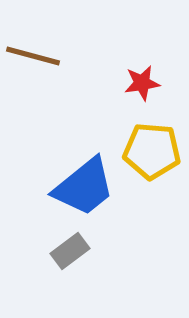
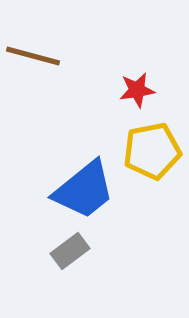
red star: moved 5 px left, 7 px down
yellow pentagon: rotated 16 degrees counterclockwise
blue trapezoid: moved 3 px down
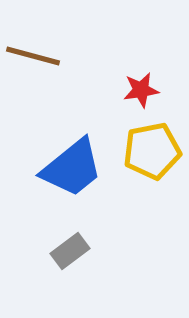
red star: moved 4 px right
blue trapezoid: moved 12 px left, 22 px up
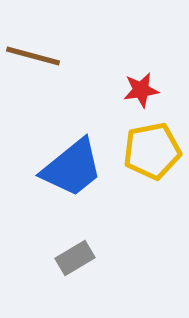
gray rectangle: moved 5 px right, 7 px down; rotated 6 degrees clockwise
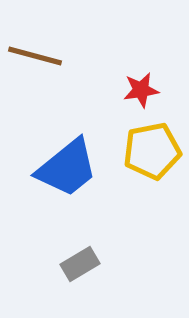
brown line: moved 2 px right
blue trapezoid: moved 5 px left
gray rectangle: moved 5 px right, 6 px down
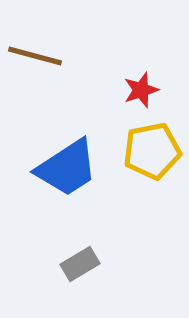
red star: rotated 9 degrees counterclockwise
blue trapezoid: rotated 6 degrees clockwise
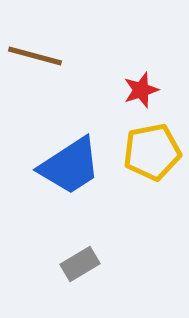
yellow pentagon: moved 1 px down
blue trapezoid: moved 3 px right, 2 px up
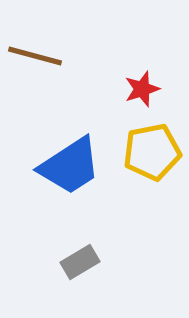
red star: moved 1 px right, 1 px up
gray rectangle: moved 2 px up
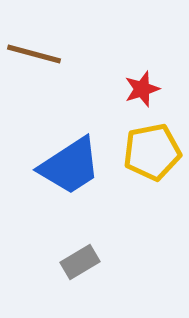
brown line: moved 1 px left, 2 px up
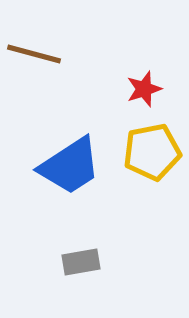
red star: moved 2 px right
gray rectangle: moved 1 px right; rotated 21 degrees clockwise
